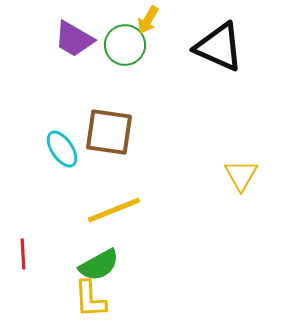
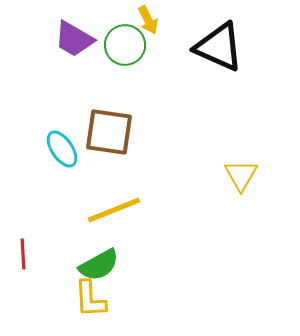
yellow arrow: rotated 56 degrees counterclockwise
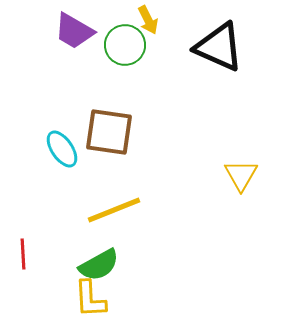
purple trapezoid: moved 8 px up
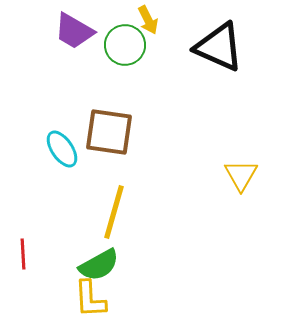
yellow line: moved 2 px down; rotated 52 degrees counterclockwise
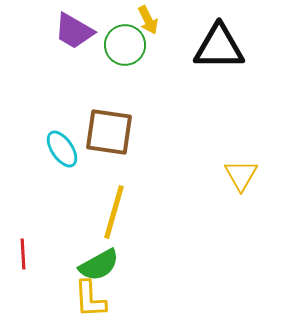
black triangle: rotated 24 degrees counterclockwise
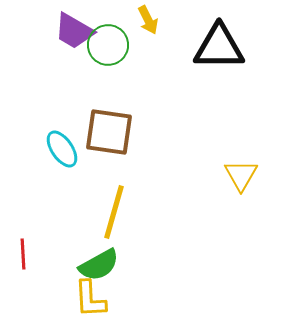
green circle: moved 17 px left
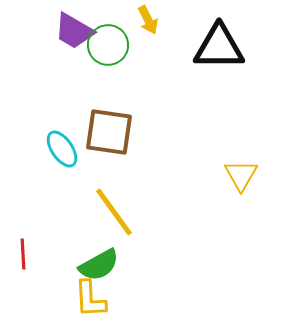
yellow line: rotated 52 degrees counterclockwise
